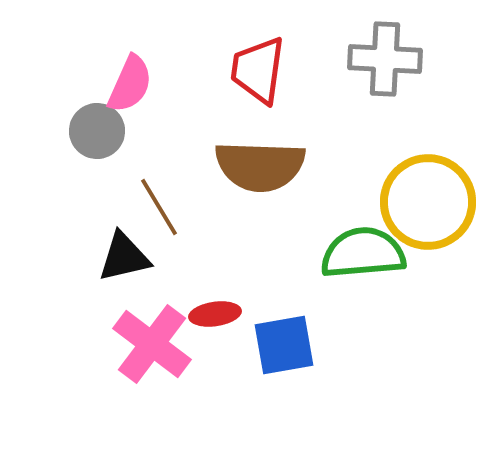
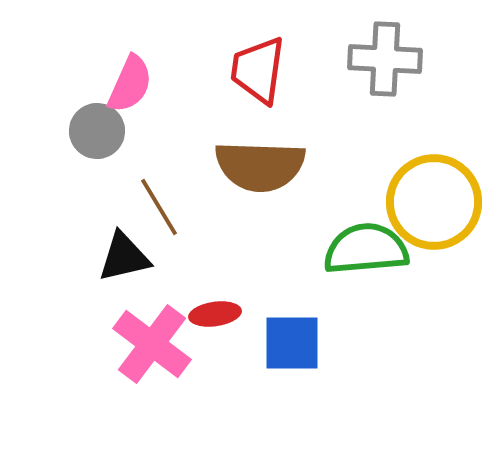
yellow circle: moved 6 px right
green semicircle: moved 3 px right, 4 px up
blue square: moved 8 px right, 2 px up; rotated 10 degrees clockwise
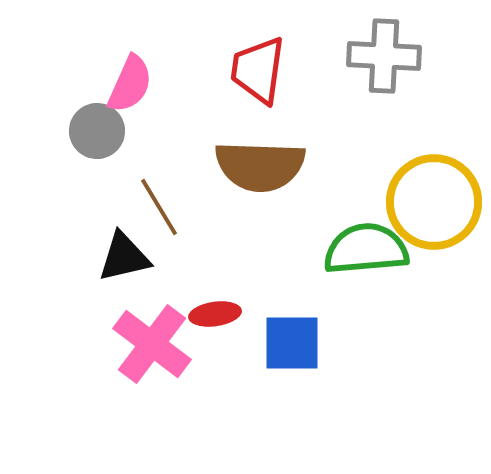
gray cross: moved 1 px left, 3 px up
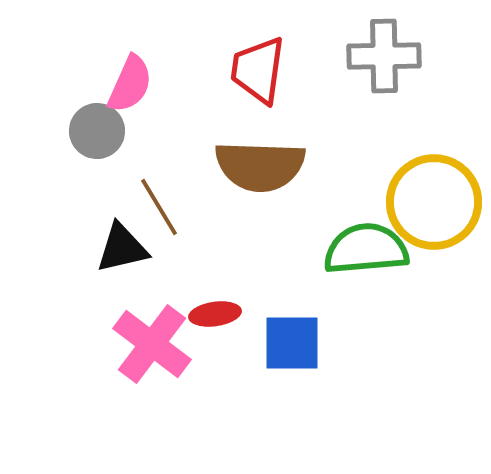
gray cross: rotated 4 degrees counterclockwise
black triangle: moved 2 px left, 9 px up
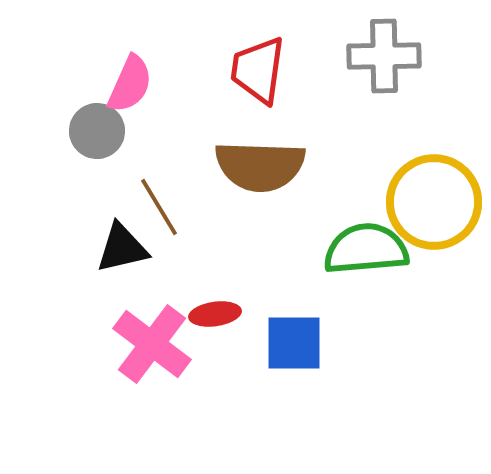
blue square: moved 2 px right
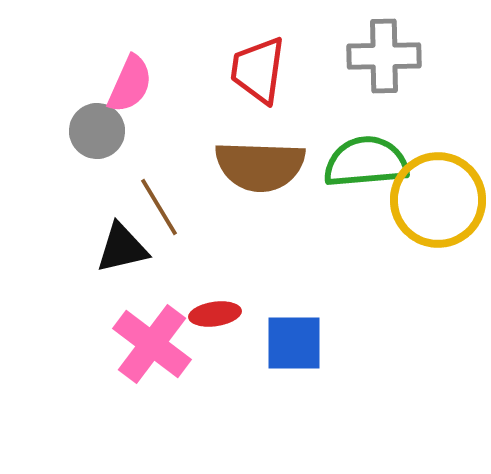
yellow circle: moved 4 px right, 2 px up
green semicircle: moved 87 px up
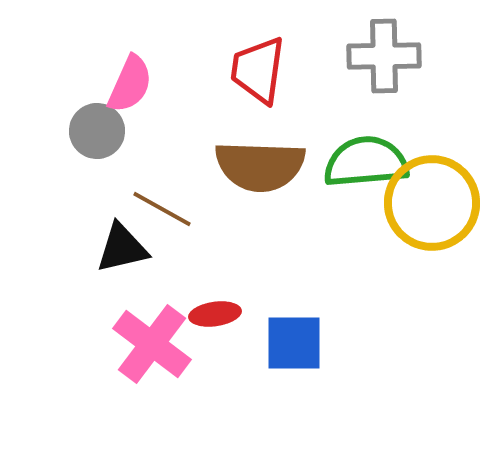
yellow circle: moved 6 px left, 3 px down
brown line: moved 3 px right, 2 px down; rotated 30 degrees counterclockwise
